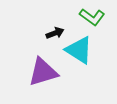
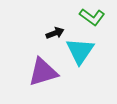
cyan triangle: moved 1 px right, 1 px down; rotated 32 degrees clockwise
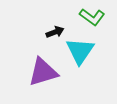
black arrow: moved 1 px up
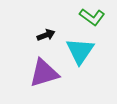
black arrow: moved 9 px left, 3 px down
purple triangle: moved 1 px right, 1 px down
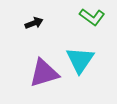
black arrow: moved 12 px left, 12 px up
cyan triangle: moved 9 px down
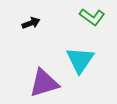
black arrow: moved 3 px left
purple triangle: moved 10 px down
